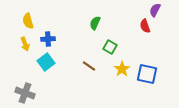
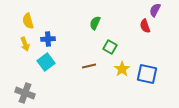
brown line: rotated 48 degrees counterclockwise
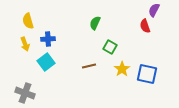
purple semicircle: moved 1 px left
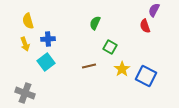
blue square: moved 1 px left, 2 px down; rotated 15 degrees clockwise
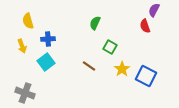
yellow arrow: moved 3 px left, 2 px down
brown line: rotated 48 degrees clockwise
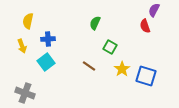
yellow semicircle: rotated 28 degrees clockwise
blue square: rotated 10 degrees counterclockwise
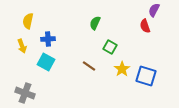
cyan square: rotated 24 degrees counterclockwise
